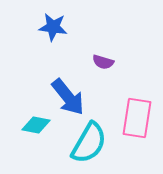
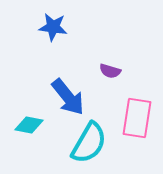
purple semicircle: moved 7 px right, 9 px down
cyan diamond: moved 7 px left
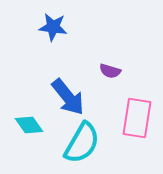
cyan diamond: rotated 44 degrees clockwise
cyan semicircle: moved 7 px left
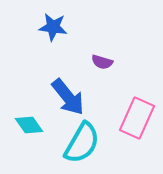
purple semicircle: moved 8 px left, 9 px up
pink rectangle: rotated 15 degrees clockwise
